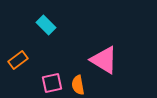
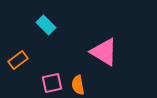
pink triangle: moved 8 px up
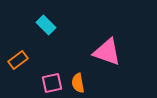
pink triangle: moved 3 px right; rotated 12 degrees counterclockwise
orange semicircle: moved 2 px up
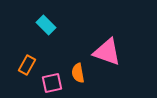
orange rectangle: moved 9 px right, 5 px down; rotated 24 degrees counterclockwise
orange semicircle: moved 10 px up
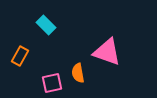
orange rectangle: moved 7 px left, 9 px up
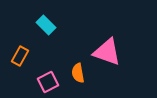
pink square: moved 4 px left, 1 px up; rotated 15 degrees counterclockwise
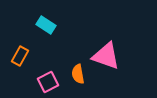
cyan rectangle: rotated 12 degrees counterclockwise
pink triangle: moved 1 px left, 4 px down
orange semicircle: moved 1 px down
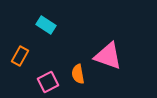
pink triangle: moved 2 px right
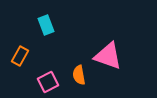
cyan rectangle: rotated 36 degrees clockwise
orange semicircle: moved 1 px right, 1 px down
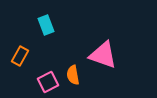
pink triangle: moved 5 px left, 1 px up
orange semicircle: moved 6 px left
